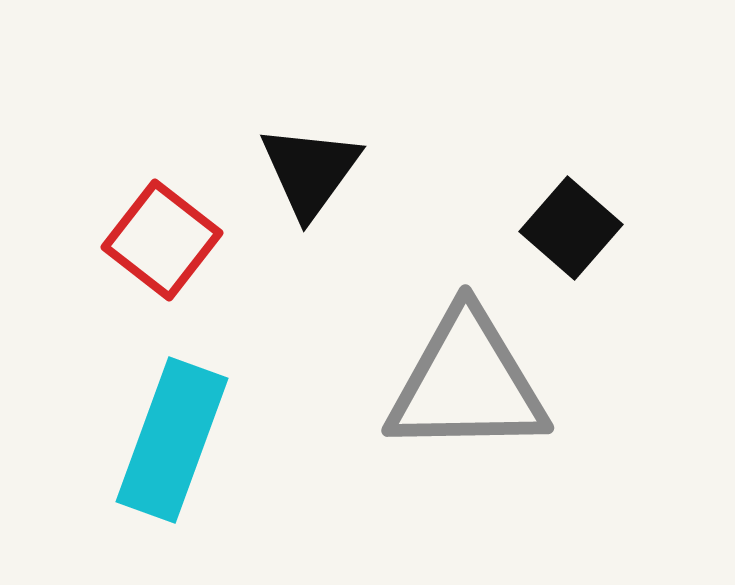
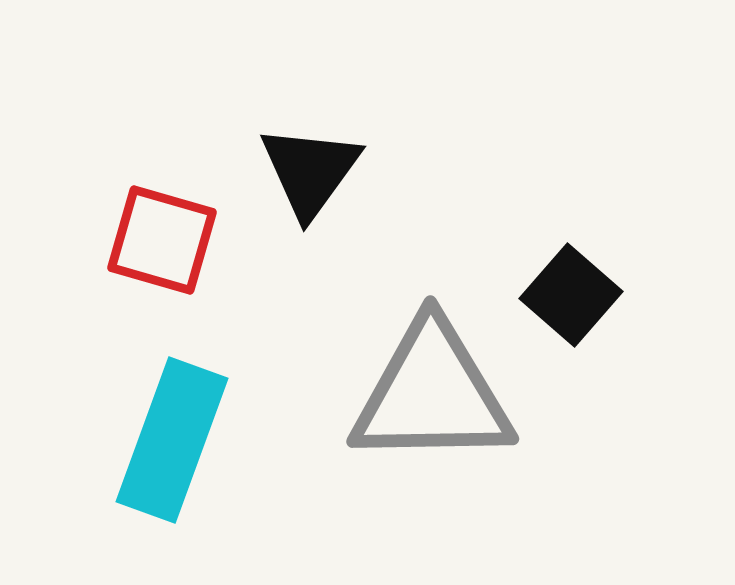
black square: moved 67 px down
red square: rotated 22 degrees counterclockwise
gray triangle: moved 35 px left, 11 px down
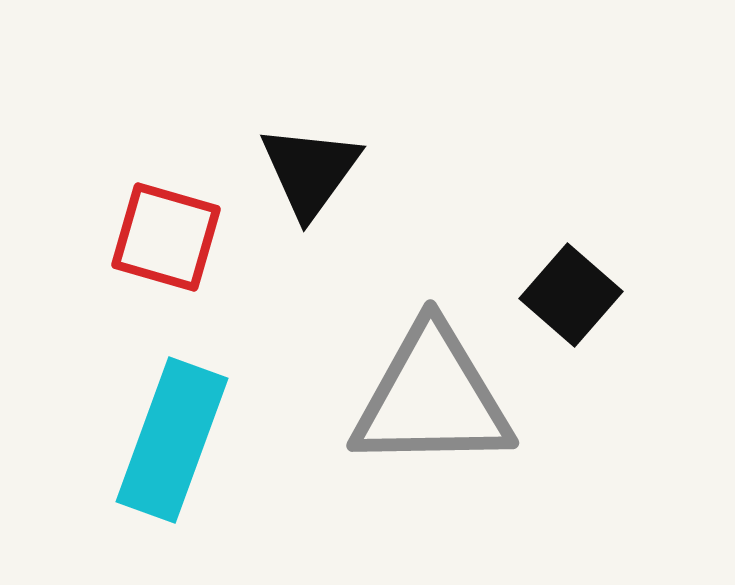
red square: moved 4 px right, 3 px up
gray triangle: moved 4 px down
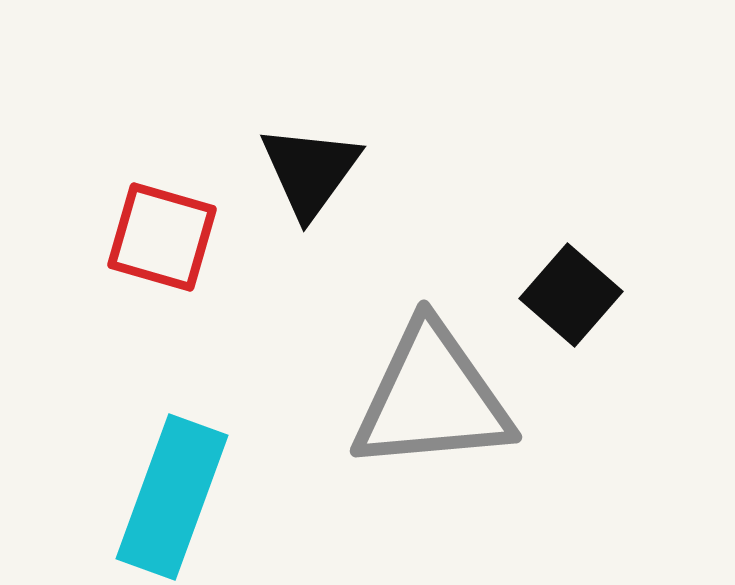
red square: moved 4 px left
gray triangle: rotated 4 degrees counterclockwise
cyan rectangle: moved 57 px down
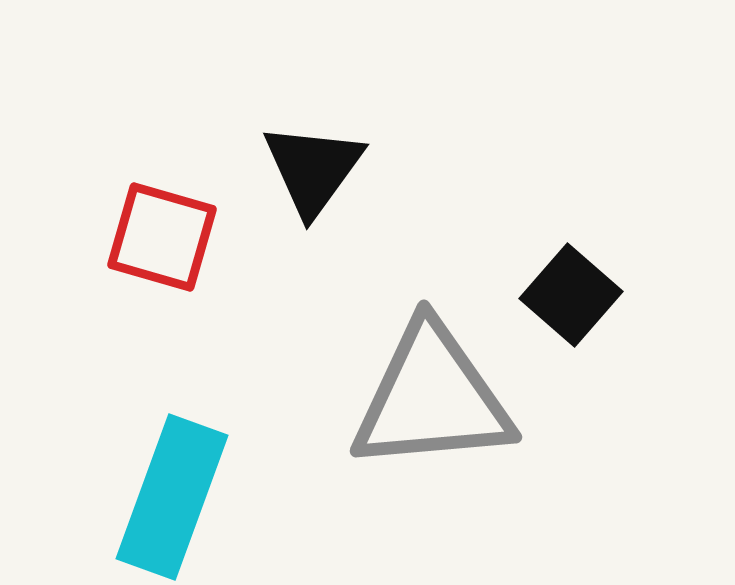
black triangle: moved 3 px right, 2 px up
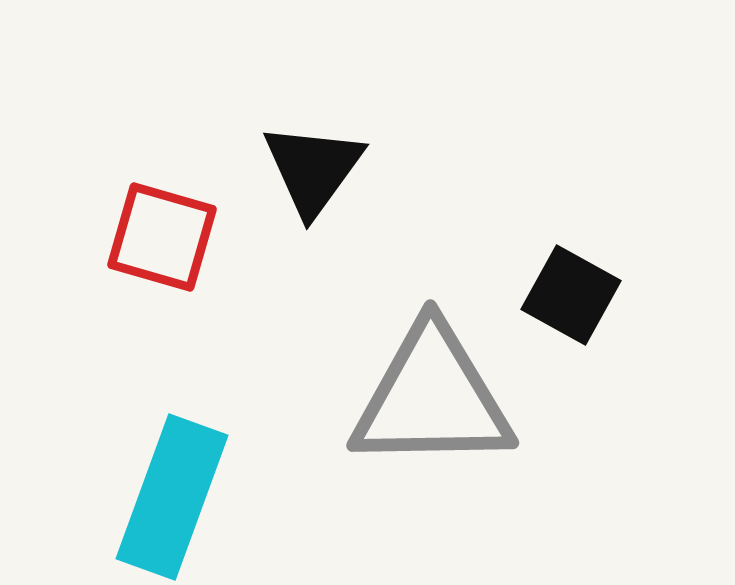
black square: rotated 12 degrees counterclockwise
gray triangle: rotated 4 degrees clockwise
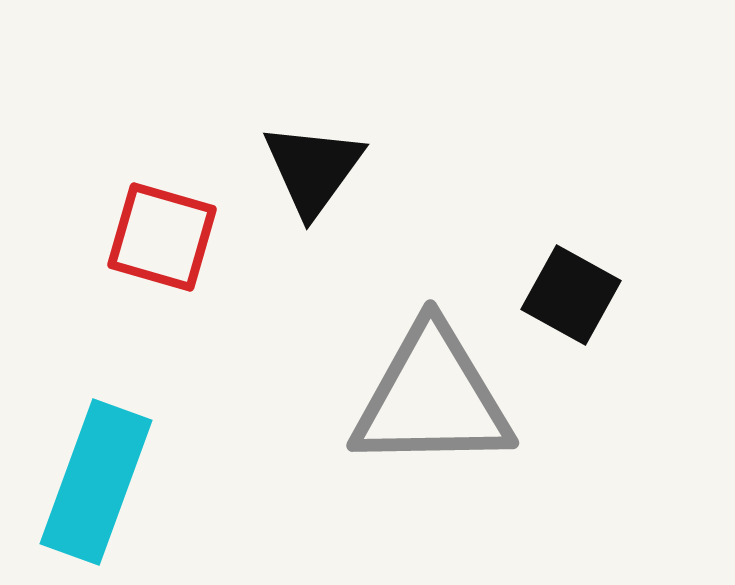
cyan rectangle: moved 76 px left, 15 px up
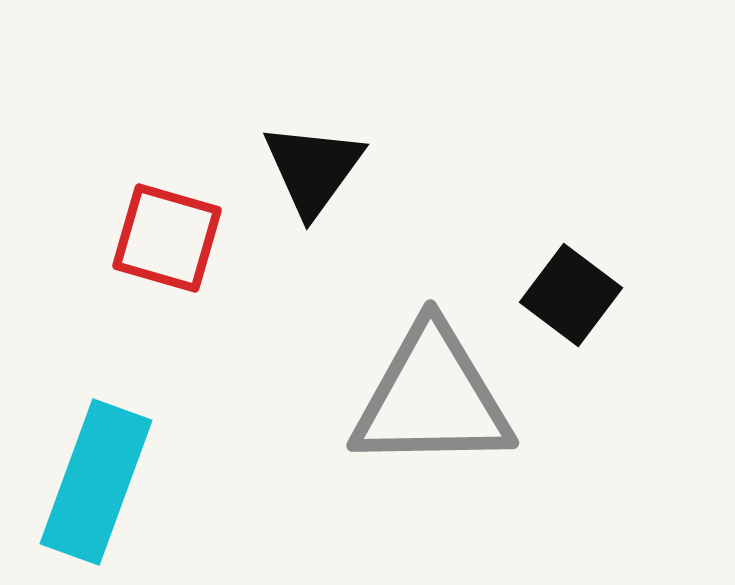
red square: moved 5 px right, 1 px down
black square: rotated 8 degrees clockwise
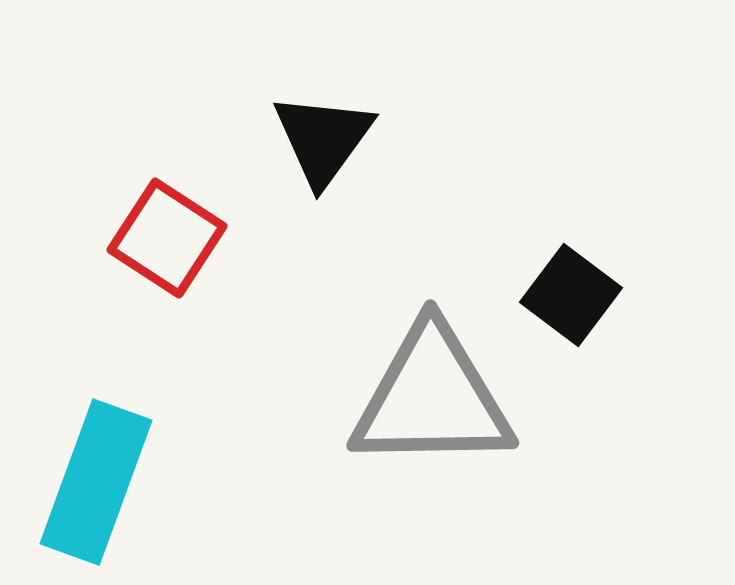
black triangle: moved 10 px right, 30 px up
red square: rotated 17 degrees clockwise
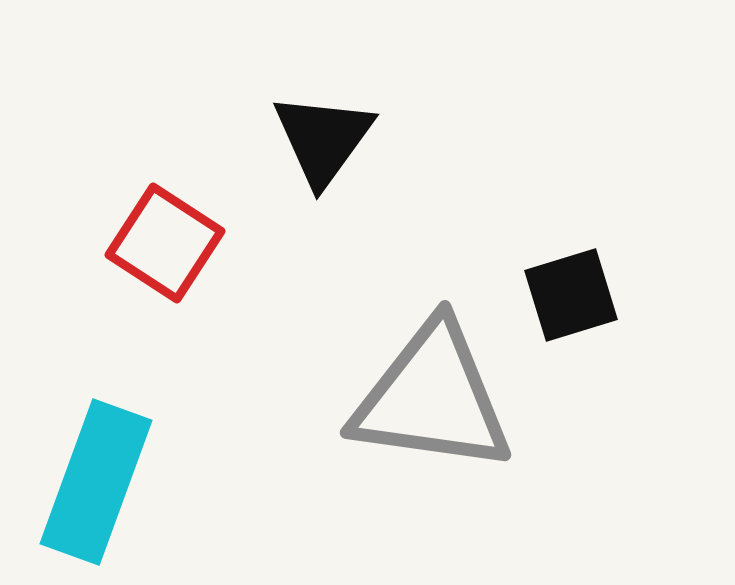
red square: moved 2 px left, 5 px down
black square: rotated 36 degrees clockwise
gray triangle: rotated 9 degrees clockwise
